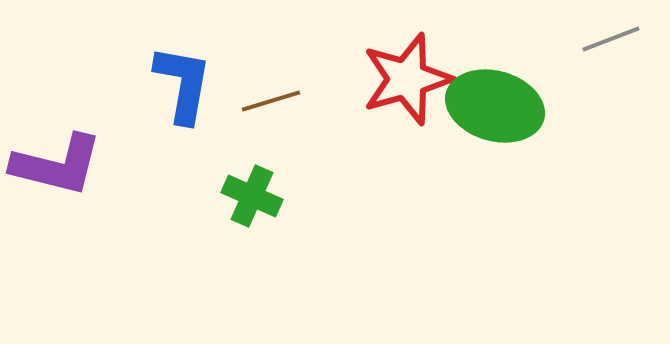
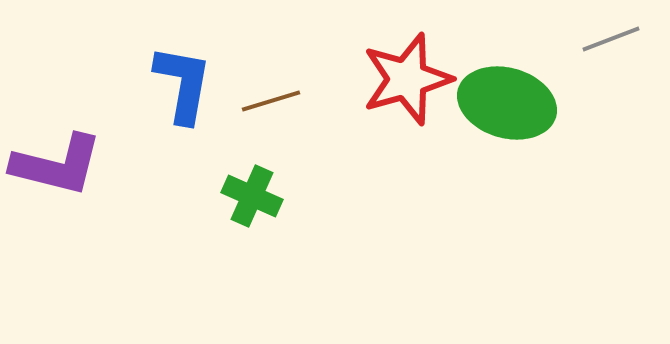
green ellipse: moved 12 px right, 3 px up
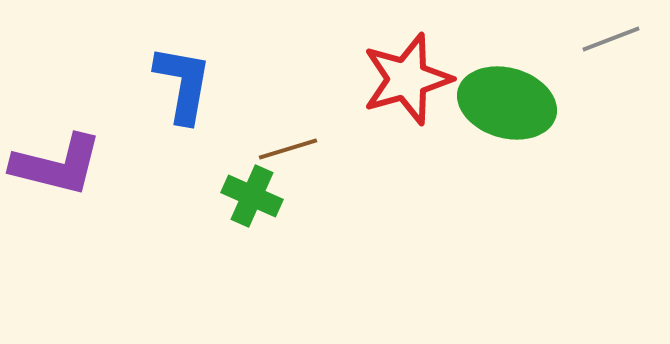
brown line: moved 17 px right, 48 px down
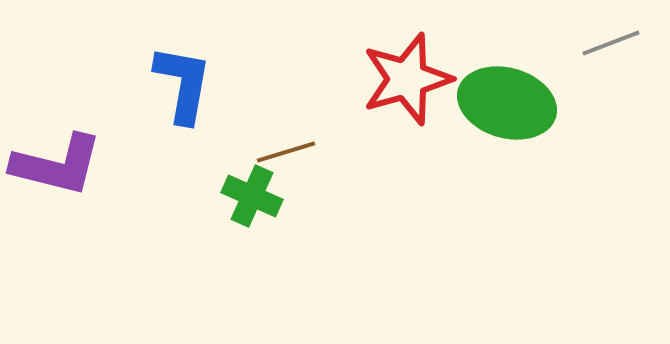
gray line: moved 4 px down
brown line: moved 2 px left, 3 px down
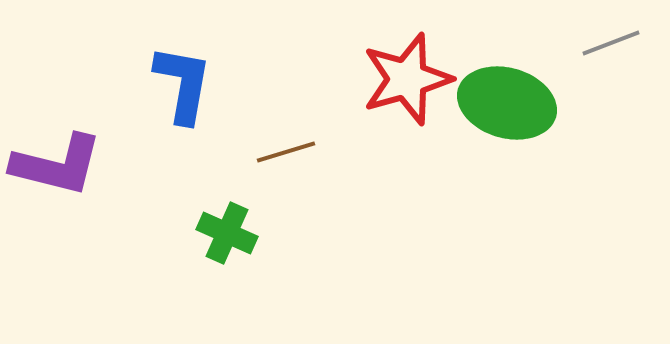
green cross: moved 25 px left, 37 px down
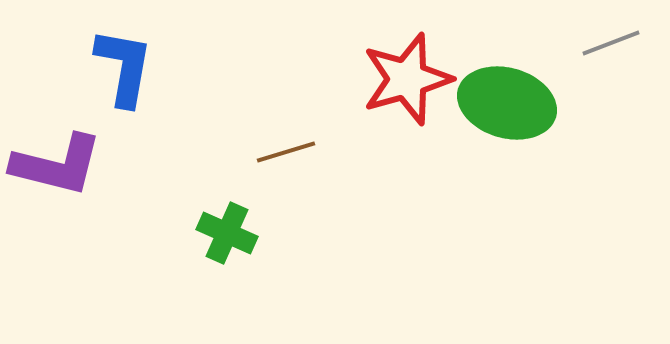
blue L-shape: moved 59 px left, 17 px up
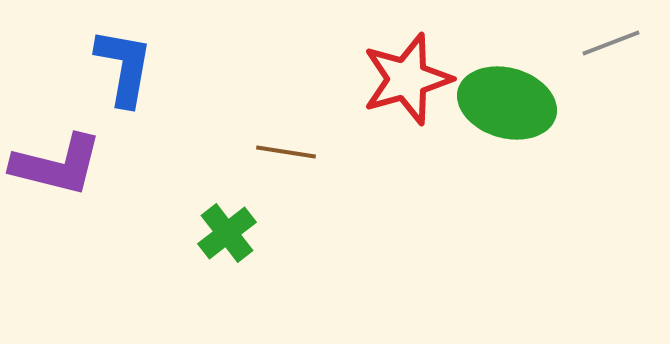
brown line: rotated 26 degrees clockwise
green cross: rotated 28 degrees clockwise
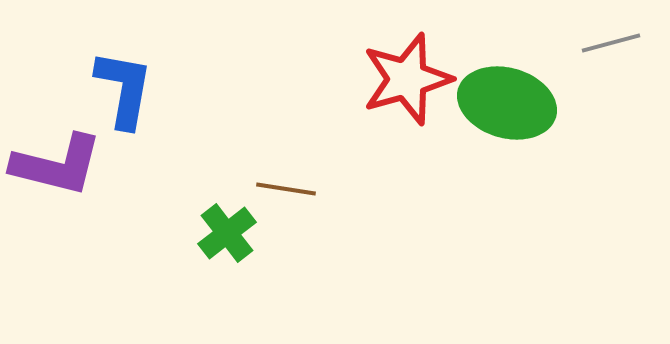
gray line: rotated 6 degrees clockwise
blue L-shape: moved 22 px down
brown line: moved 37 px down
